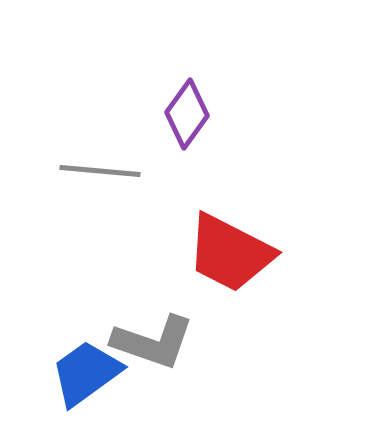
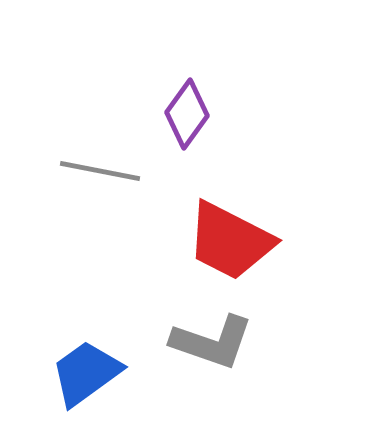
gray line: rotated 6 degrees clockwise
red trapezoid: moved 12 px up
gray L-shape: moved 59 px right
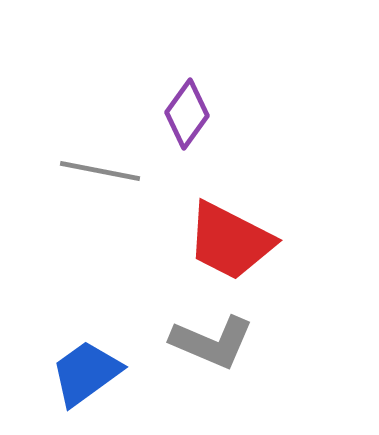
gray L-shape: rotated 4 degrees clockwise
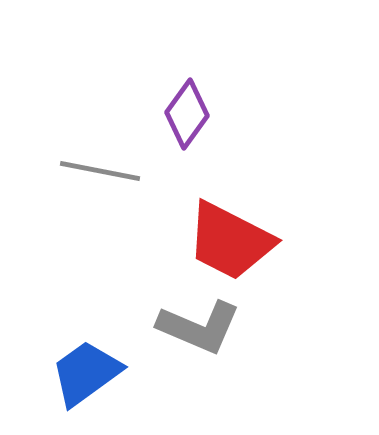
gray L-shape: moved 13 px left, 15 px up
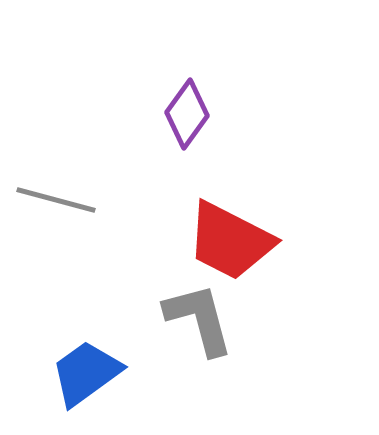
gray line: moved 44 px left, 29 px down; rotated 4 degrees clockwise
gray L-shape: moved 8 px up; rotated 128 degrees counterclockwise
